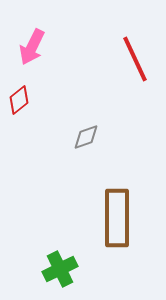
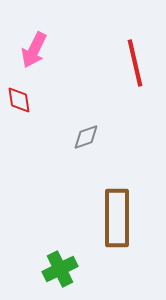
pink arrow: moved 2 px right, 3 px down
red line: moved 4 px down; rotated 12 degrees clockwise
red diamond: rotated 60 degrees counterclockwise
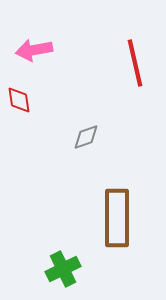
pink arrow: rotated 54 degrees clockwise
green cross: moved 3 px right
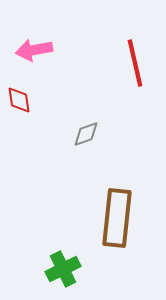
gray diamond: moved 3 px up
brown rectangle: rotated 6 degrees clockwise
